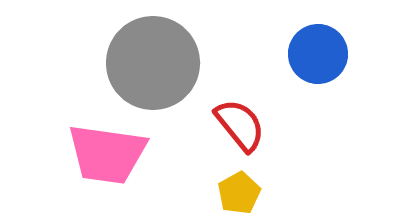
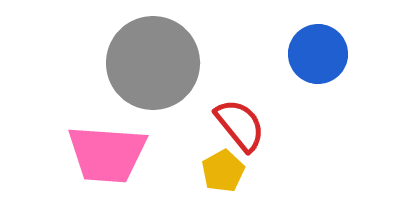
pink trapezoid: rotated 4 degrees counterclockwise
yellow pentagon: moved 16 px left, 22 px up
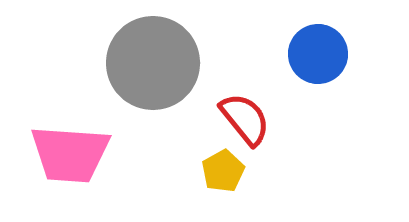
red semicircle: moved 5 px right, 6 px up
pink trapezoid: moved 37 px left
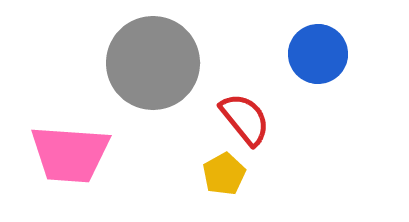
yellow pentagon: moved 1 px right, 3 px down
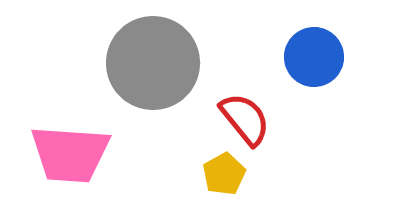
blue circle: moved 4 px left, 3 px down
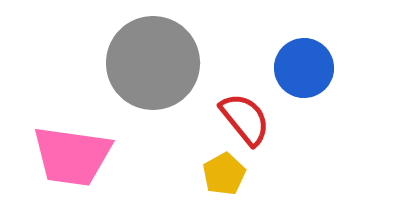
blue circle: moved 10 px left, 11 px down
pink trapezoid: moved 2 px right, 2 px down; rotated 4 degrees clockwise
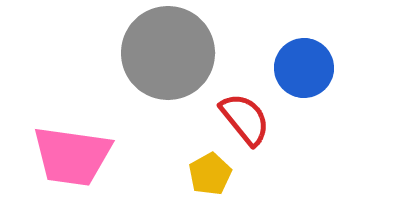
gray circle: moved 15 px right, 10 px up
yellow pentagon: moved 14 px left
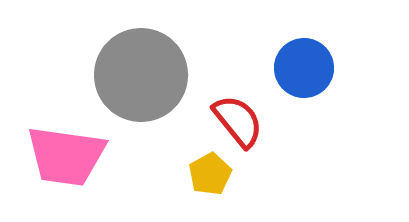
gray circle: moved 27 px left, 22 px down
red semicircle: moved 7 px left, 2 px down
pink trapezoid: moved 6 px left
